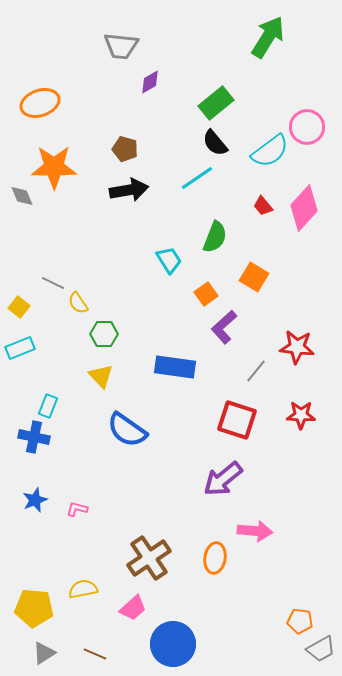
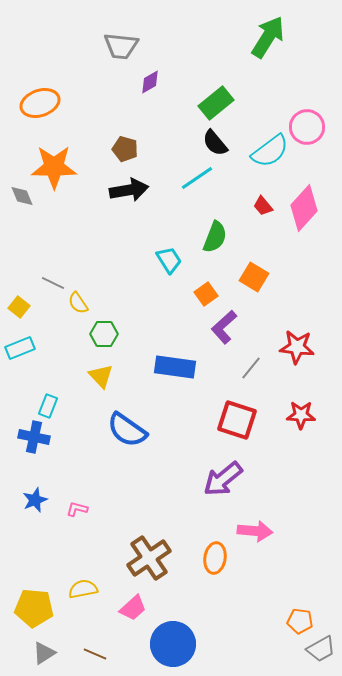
gray line at (256, 371): moved 5 px left, 3 px up
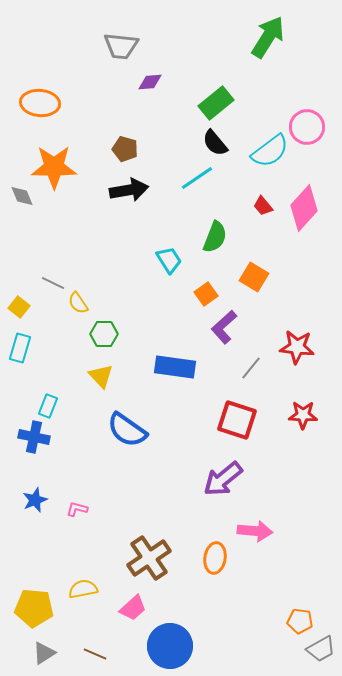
purple diamond at (150, 82): rotated 25 degrees clockwise
orange ellipse at (40, 103): rotated 24 degrees clockwise
cyan rectangle at (20, 348): rotated 52 degrees counterclockwise
red star at (301, 415): moved 2 px right
blue circle at (173, 644): moved 3 px left, 2 px down
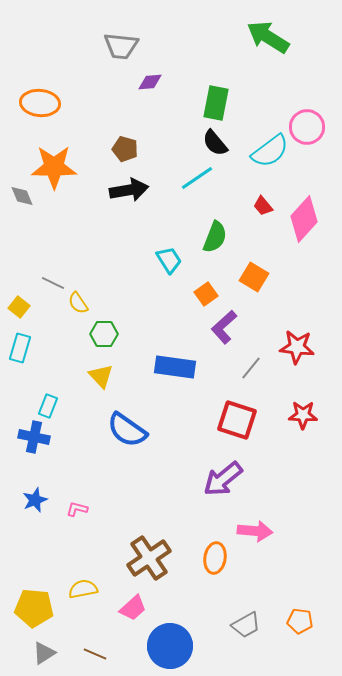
green arrow at (268, 37): rotated 90 degrees counterclockwise
green rectangle at (216, 103): rotated 40 degrees counterclockwise
pink diamond at (304, 208): moved 11 px down
gray trapezoid at (321, 649): moved 75 px left, 24 px up
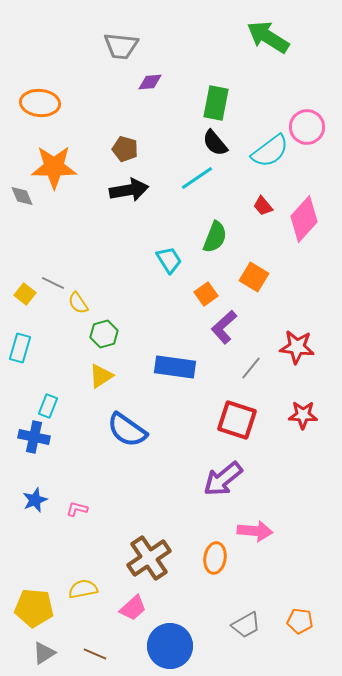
yellow square at (19, 307): moved 6 px right, 13 px up
green hexagon at (104, 334): rotated 16 degrees counterclockwise
yellow triangle at (101, 376): rotated 40 degrees clockwise
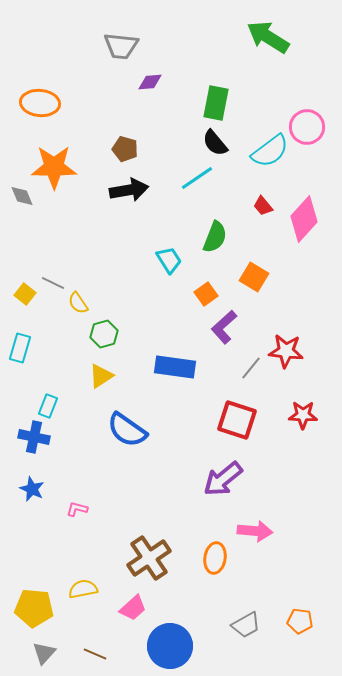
red star at (297, 347): moved 11 px left, 4 px down
blue star at (35, 500): moved 3 px left, 11 px up; rotated 25 degrees counterclockwise
gray triangle at (44, 653): rotated 15 degrees counterclockwise
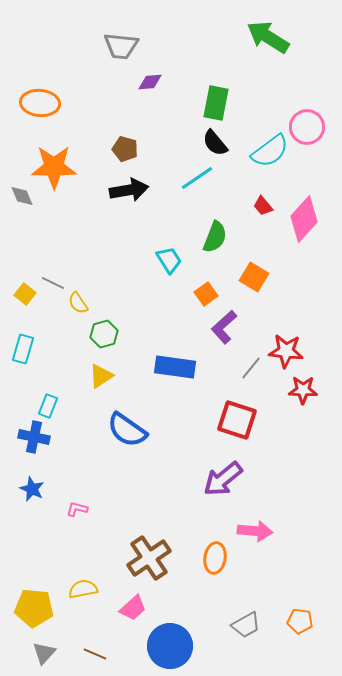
cyan rectangle at (20, 348): moved 3 px right, 1 px down
red star at (303, 415): moved 25 px up
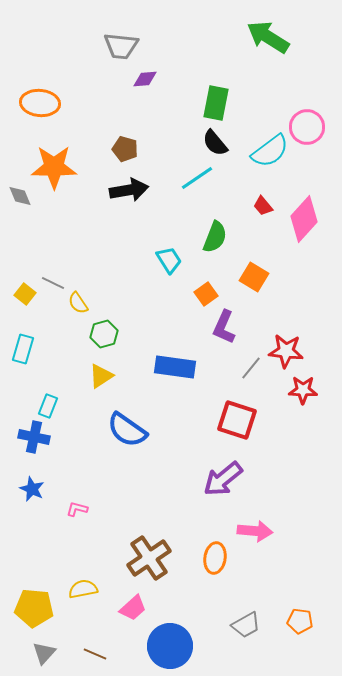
purple diamond at (150, 82): moved 5 px left, 3 px up
gray diamond at (22, 196): moved 2 px left
purple L-shape at (224, 327): rotated 24 degrees counterclockwise
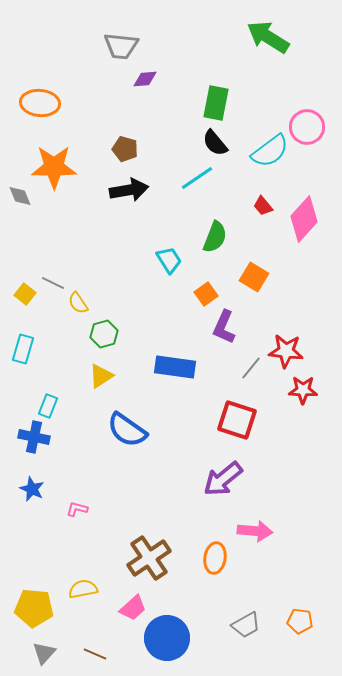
blue circle at (170, 646): moved 3 px left, 8 px up
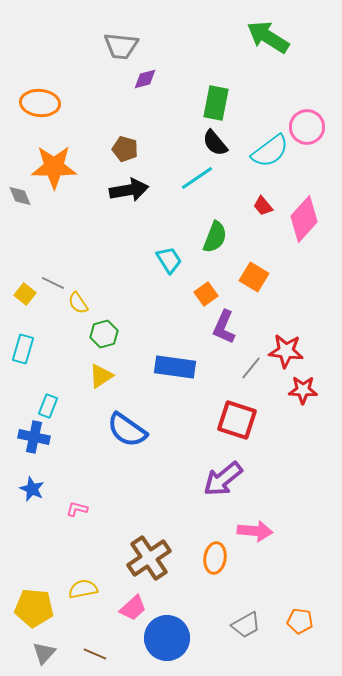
purple diamond at (145, 79): rotated 10 degrees counterclockwise
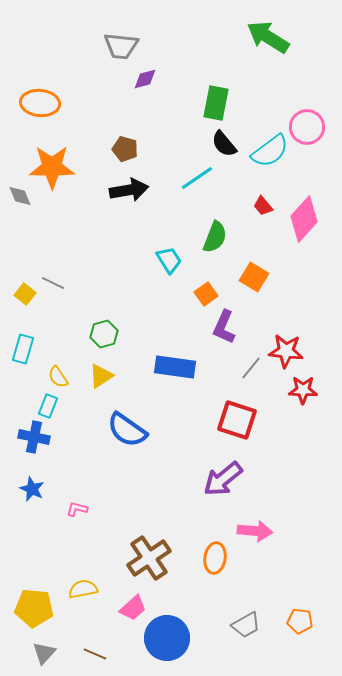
black semicircle at (215, 143): moved 9 px right, 1 px down
orange star at (54, 167): moved 2 px left
yellow semicircle at (78, 303): moved 20 px left, 74 px down
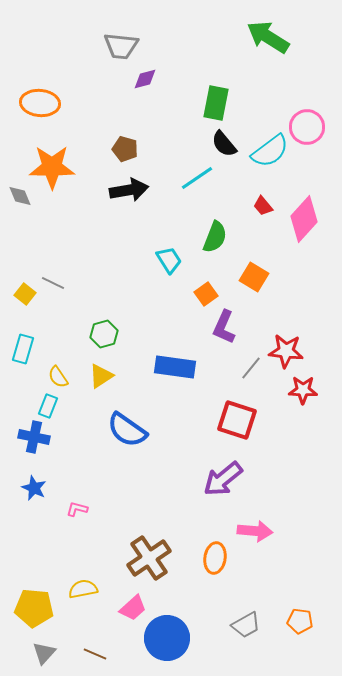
blue star at (32, 489): moved 2 px right, 1 px up
